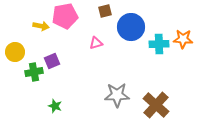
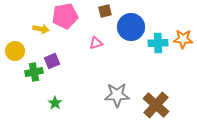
yellow arrow: moved 3 px down
cyan cross: moved 1 px left, 1 px up
yellow circle: moved 1 px up
green star: moved 3 px up; rotated 16 degrees clockwise
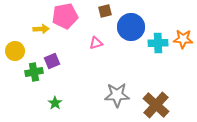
yellow arrow: rotated 14 degrees counterclockwise
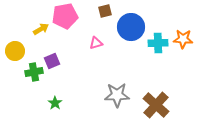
yellow arrow: rotated 28 degrees counterclockwise
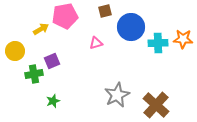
green cross: moved 2 px down
gray star: rotated 25 degrees counterclockwise
green star: moved 2 px left, 2 px up; rotated 16 degrees clockwise
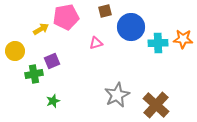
pink pentagon: moved 1 px right, 1 px down
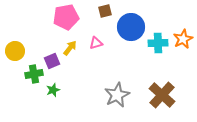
yellow arrow: moved 29 px right, 19 px down; rotated 21 degrees counterclockwise
orange star: rotated 30 degrees counterclockwise
green star: moved 11 px up
brown cross: moved 6 px right, 10 px up
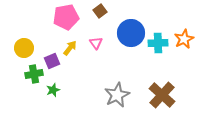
brown square: moved 5 px left; rotated 24 degrees counterclockwise
blue circle: moved 6 px down
orange star: moved 1 px right
pink triangle: rotated 48 degrees counterclockwise
yellow circle: moved 9 px right, 3 px up
